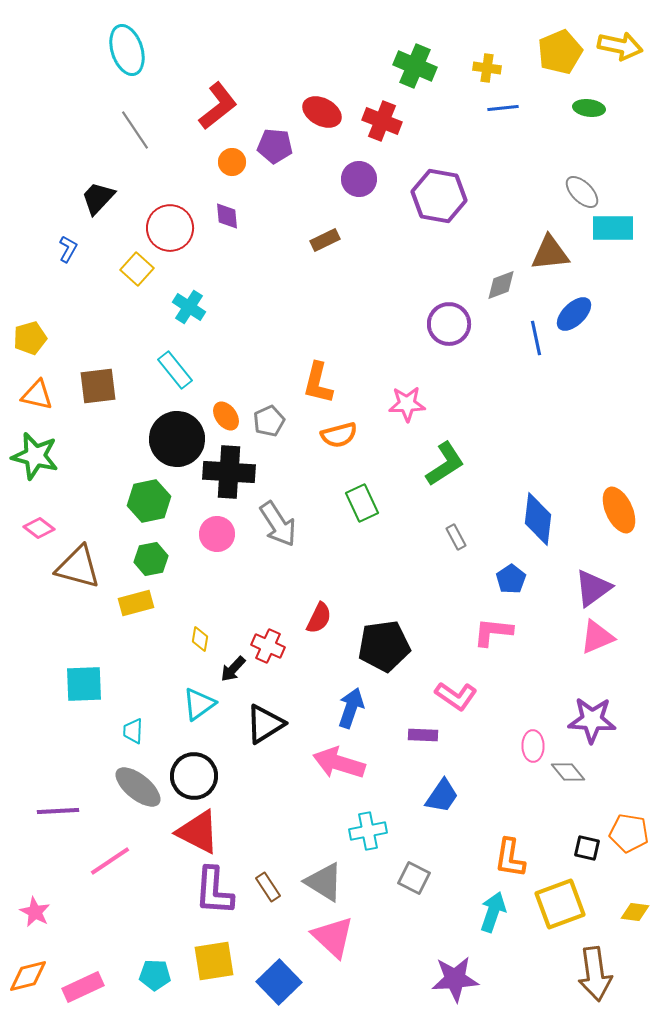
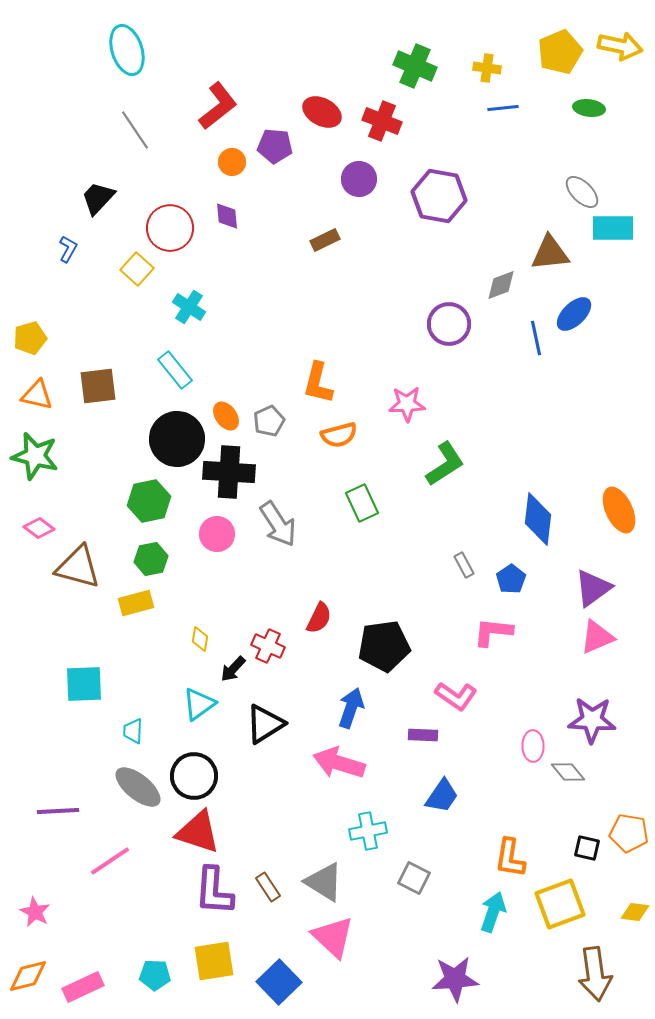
gray rectangle at (456, 537): moved 8 px right, 28 px down
red triangle at (198, 832): rotated 9 degrees counterclockwise
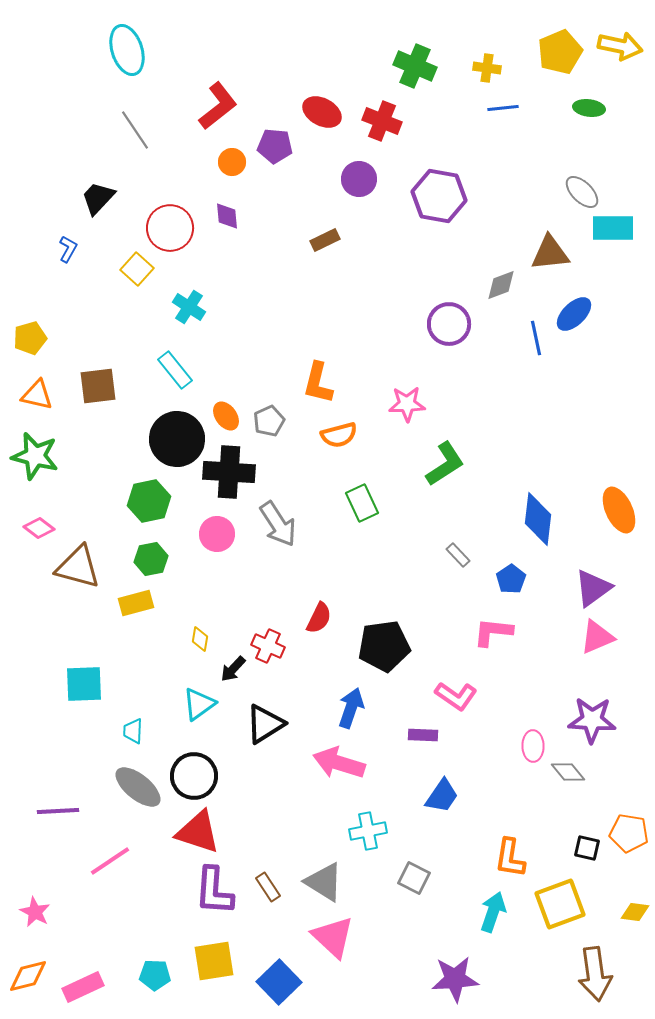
gray rectangle at (464, 565): moved 6 px left, 10 px up; rotated 15 degrees counterclockwise
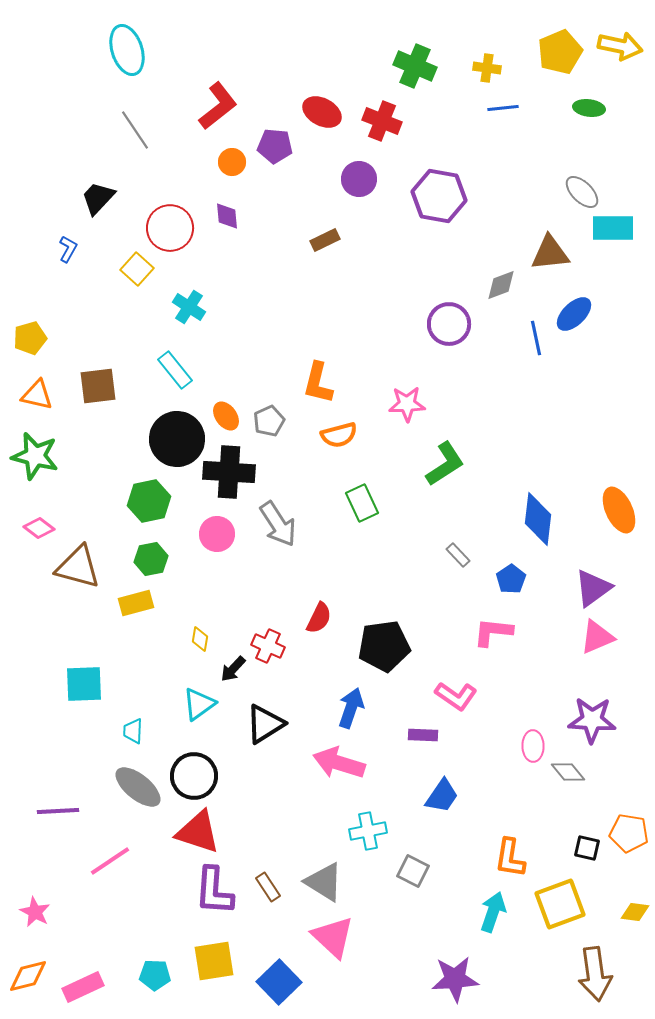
gray square at (414, 878): moved 1 px left, 7 px up
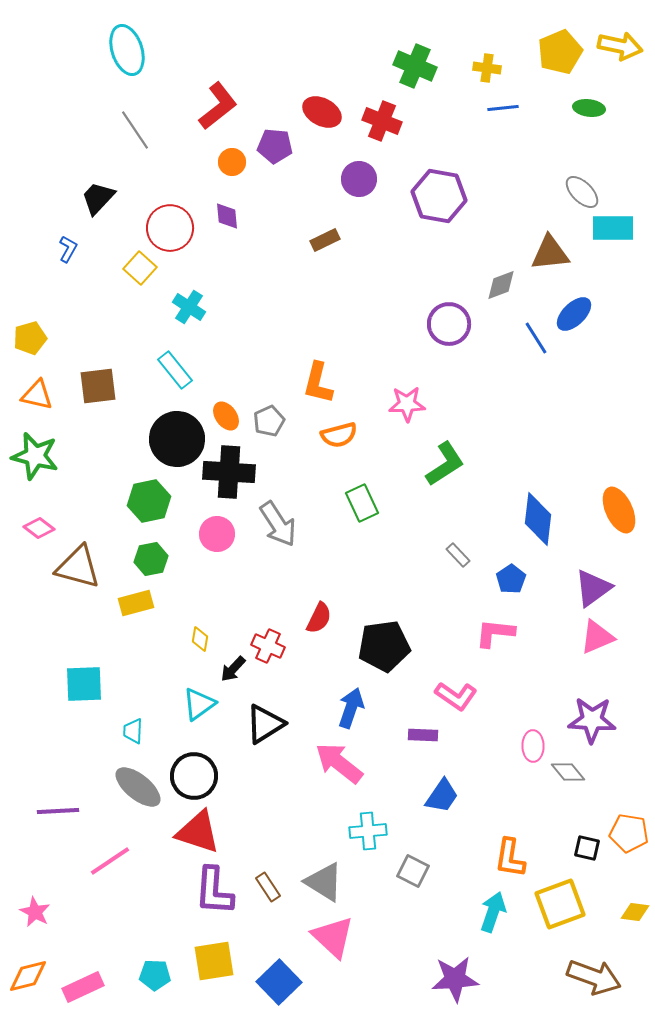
yellow square at (137, 269): moved 3 px right, 1 px up
blue line at (536, 338): rotated 20 degrees counterclockwise
pink L-shape at (493, 632): moved 2 px right, 1 px down
pink arrow at (339, 763): rotated 21 degrees clockwise
cyan cross at (368, 831): rotated 6 degrees clockwise
brown arrow at (595, 974): moved 1 px left, 3 px down; rotated 62 degrees counterclockwise
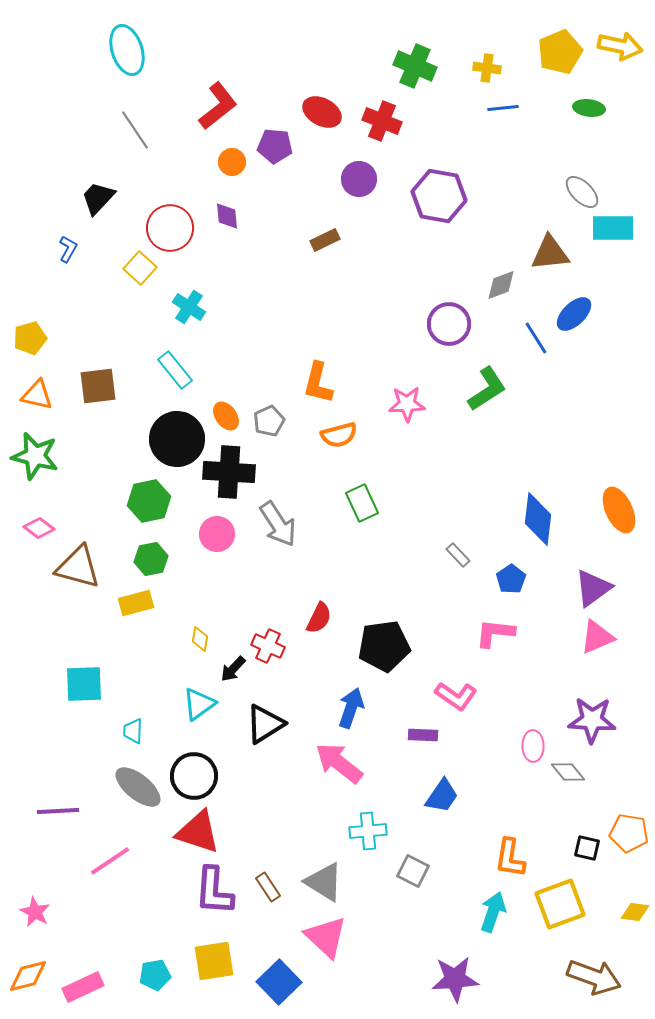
green L-shape at (445, 464): moved 42 px right, 75 px up
pink triangle at (333, 937): moved 7 px left
cyan pentagon at (155, 975): rotated 12 degrees counterclockwise
